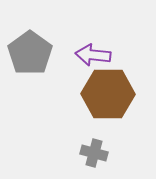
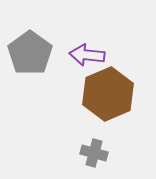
purple arrow: moved 6 px left
brown hexagon: rotated 24 degrees counterclockwise
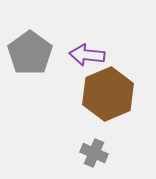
gray cross: rotated 8 degrees clockwise
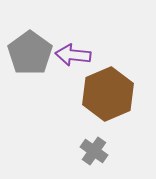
purple arrow: moved 14 px left
gray cross: moved 2 px up; rotated 12 degrees clockwise
